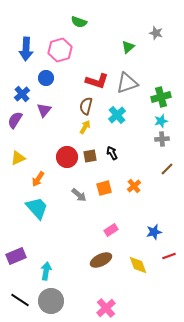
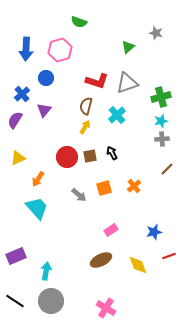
black line: moved 5 px left, 1 px down
pink cross: rotated 18 degrees counterclockwise
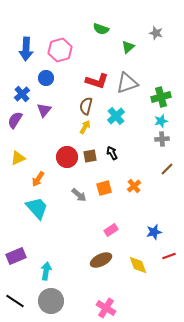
green semicircle: moved 22 px right, 7 px down
cyan cross: moved 1 px left, 1 px down
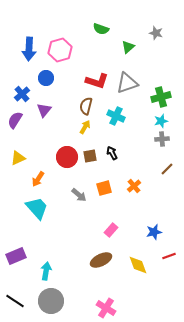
blue arrow: moved 3 px right
cyan cross: rotated 24 degrees counterclockwise
pink rectangle: rotated 16 degrees counterclockwise
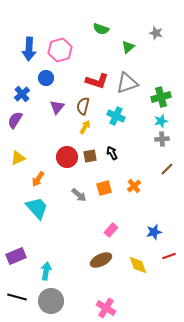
brown semicircle: moved 3 px left
purple triangle: moved 13 px right, 3 px up
black line: moved 2 px right, 4 px up; rotated 18 degrees counterclockwise
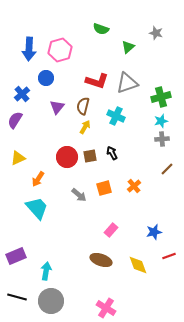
brown ellipse: rotated 45 degrees clockwise
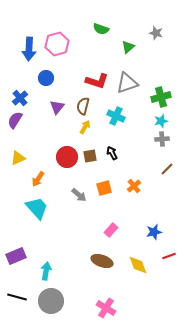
pink hexagon: moved 3 px left, 6 px up
blue cross: moved 2 px left, 4 px down
brown ellipse: moved 1 px right, 1 px down
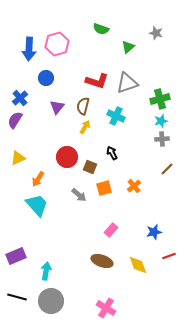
green cross: moved 1 px left, 2 px down
brown square: moved 11 px down; rotated 32 degrees clockwise
cyan trapezoid: moved 3 px up
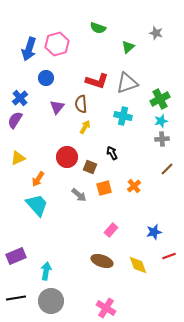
green semicircle: moved 3 px left, 1 px up
blue arrow: rotated 15 degrees clockwise
green cross: rotated 12 degrees counterclockwise
brown semicircle: moved 2 px left, 2 px up; rotated 18 degrees counterclockwise
cyan cross: moved 7 px right; rotated 12 degrees counterclockwise
black line: moved 1 px left, 1 px down; rotated 24 degrees counterclockwise
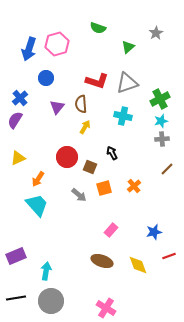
gray star: rotated 24 degrees clockwise
